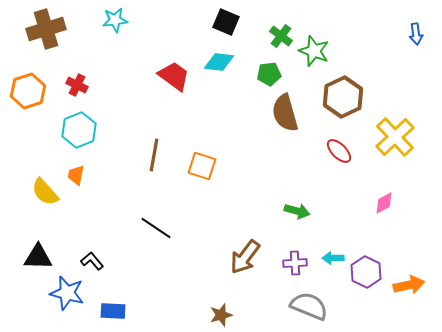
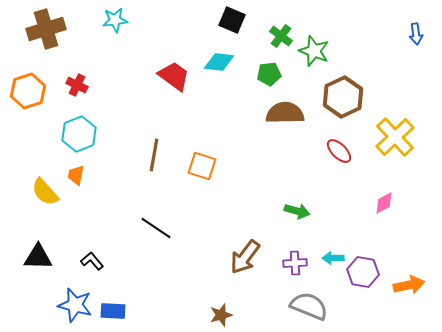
black square: moved 6 px right, 2 px up
brown semicircle: rotated 105 degrees clockwise
cyan hexagon: moved 4 px down
purple hexagon: moved 3 px left; rotated 16 degrees counterclockwise
blue star: moved 8 px right, 12 px down
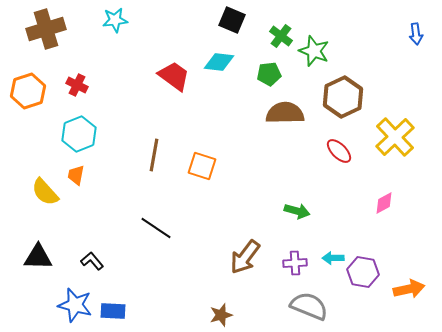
orange arrow: moved 4 px down
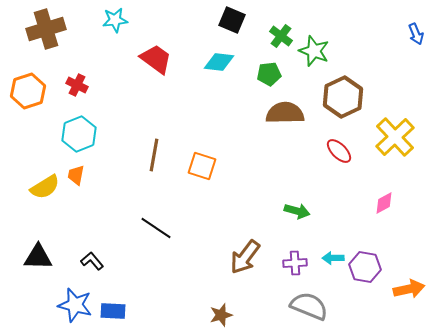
blue arrow: rotated 15 degrees counterclockwise
red trapezoid: moved 18 px left, 17 px up
yellow semicircle: moved 5 px up; rotated 80 degrees counterclockwise
purple hexagon: moved 2 px right, 5 px up
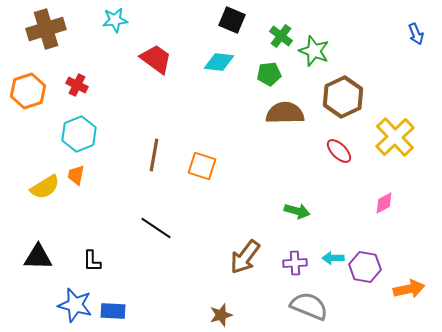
black L-shape: rotated 140 degrees counterclockwise
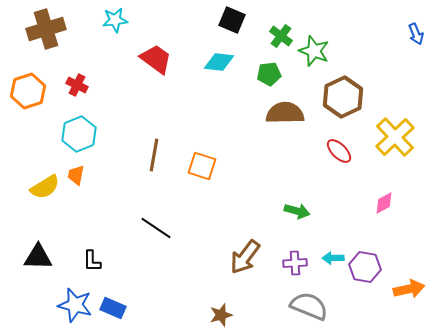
blue rectangle: moved 3 px up; rotated 20 degrees clockwise
